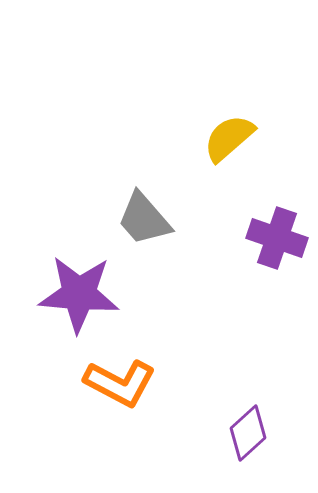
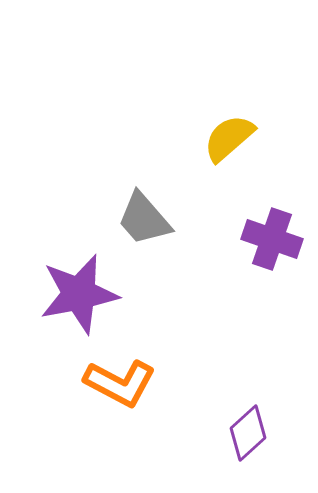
purple cross: moved 5 px left, 1 px down
purple star: rotated 16 degrees counterclockwise
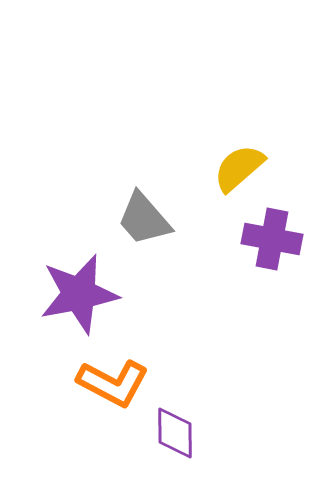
yellow semicircle: moved 10 px right, 30 px down
purple cross: rotated 8 degrees counterclockwise
orange L-shape: moved 7 px left
purple diamond: moved 73 px left; rotated 48 degrees counterclockwise
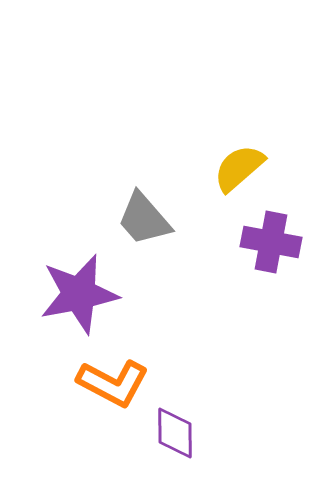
purple cross: moved 1 px left, 3 px down
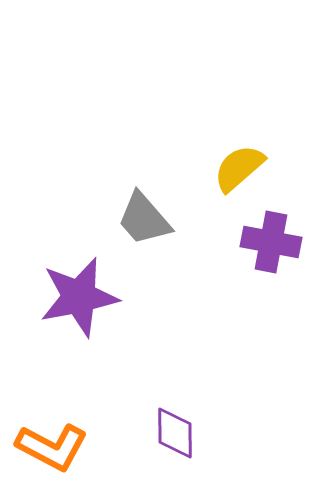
purple star: moved 3 px down
orange L-shape: moved 61 px left, 64 px down
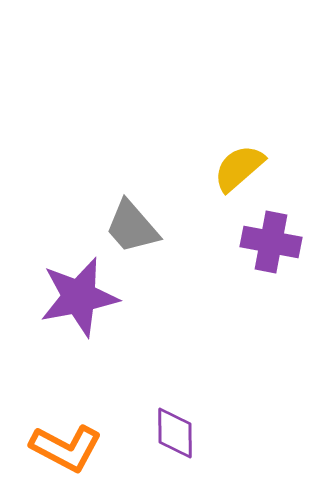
gray trapezoid: moved 12 px left, 8 px down
orange L-shape: moved 14 px right, 1 px down
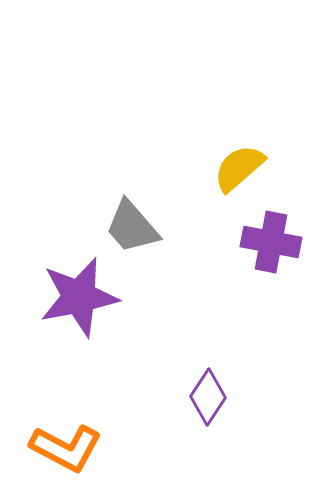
purple diamond: moved 33 px right, 36 px up; rotated 34 degrees clockwise
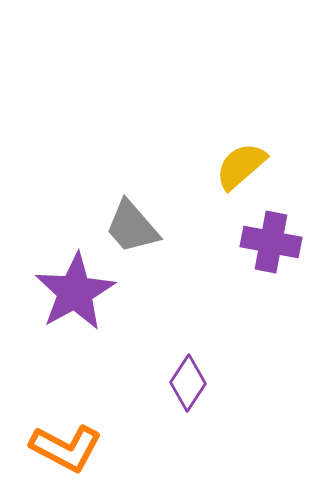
yellow semicircle: moved 2 px right, 2 px up
purple star: moved 4 px left, 5 px up; rotated 18 degrees counterclockwise
purple diamond: moved 20 px left, 14 px up
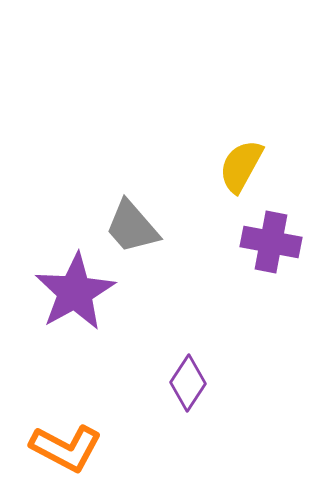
yellow semicircle: rotated 20 degrees counterclockwise
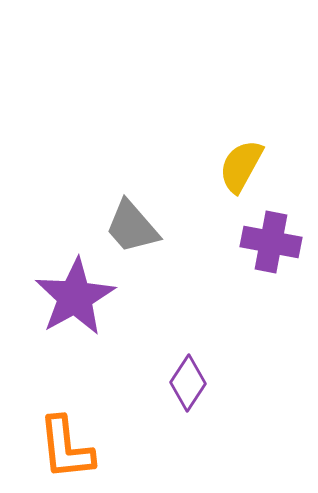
purple star: moved 5 px down
orange L-shape: rotated 56 degrees clockwise
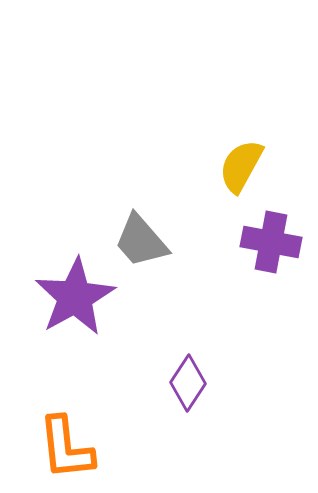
gray trapezoid: moved 9 px right, 14 px down
